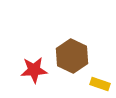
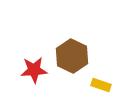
yellow rectangle: moved 1 px right, 1 px down
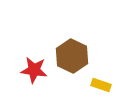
red star: rotated 12 degrees clockwise
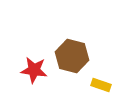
brown hexagon: rotated 12 degrees counterclockwise
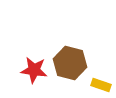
brown hexagon: moved 2 px left, 7 px down
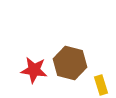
yellow rectangle: rotated 54 degrees clockwise
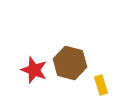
red star: rotated 12 degrees clockwise
